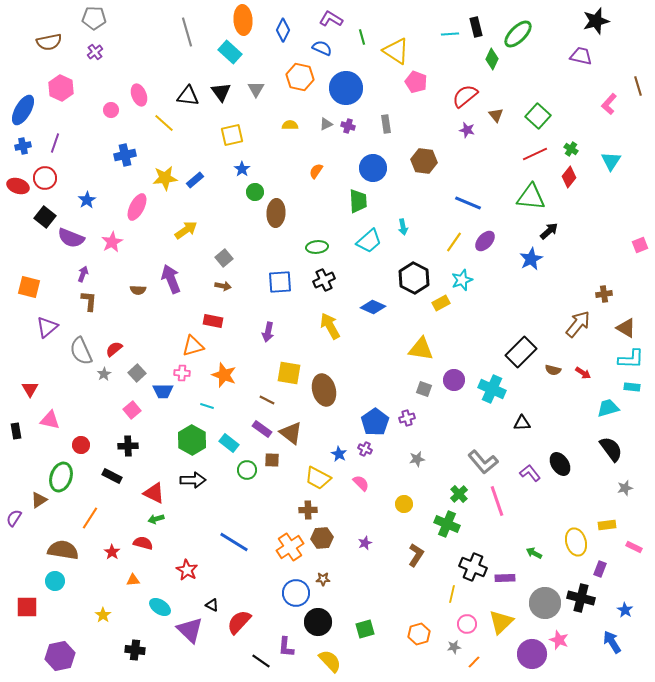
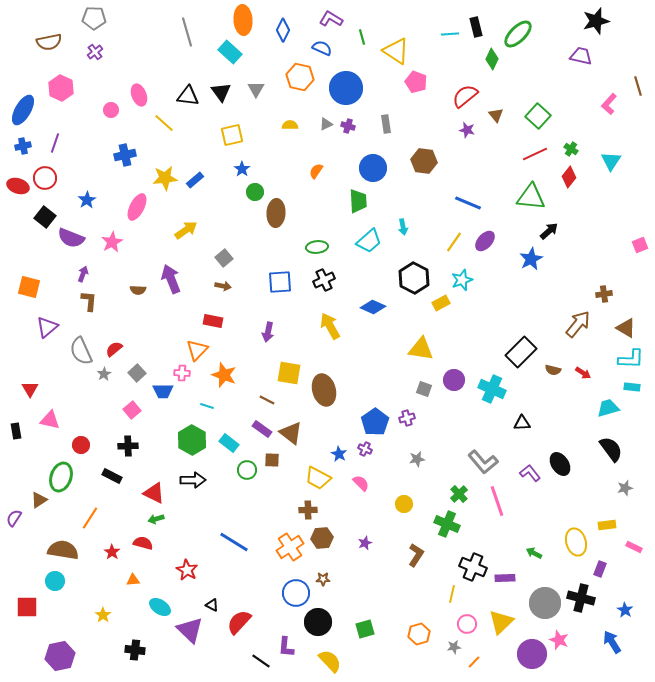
orange triangle at (193, 346): moved 4 px right, 4 px down; rotated 30 degrees counterclockwise
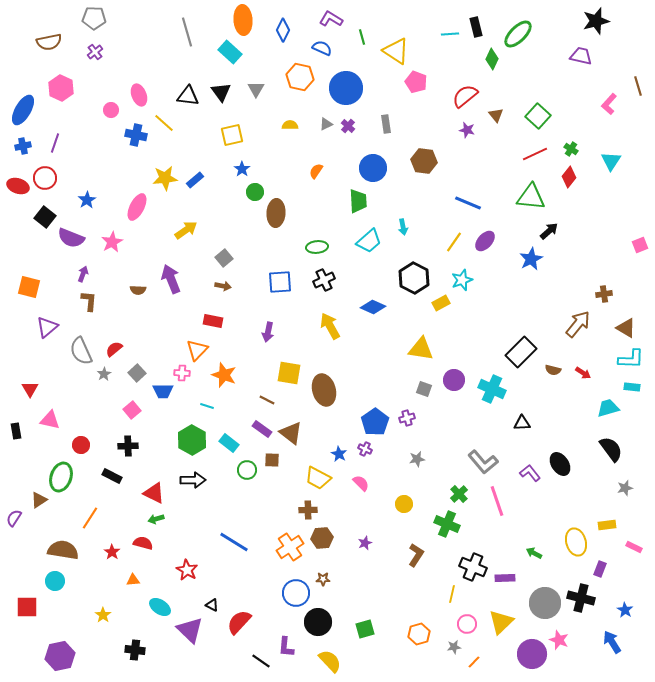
purple cross at (348, 126): rotated 24 degrees clockwise
blue cross at (125, 155): moved 11 px right, 20 px up; rotated 25 degrees clockwise
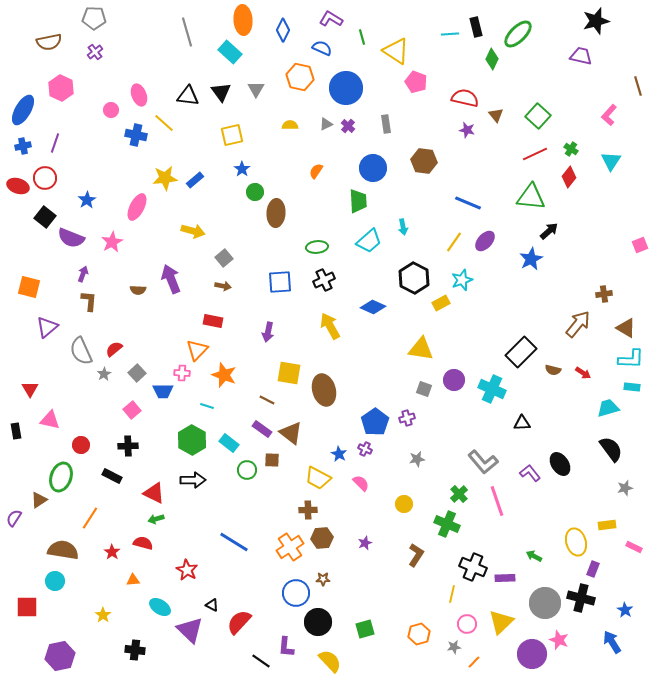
red semicircle at (465, 96): moved 2 px down; rotated 52 degrees clockwise
pink L-shape at (609, 104): moved 11 px down
yellow arrow at (186, 230): moved 7 px right, 1 px down; rotated 50 degrees clockwise
green arrow at (534, 553): moved 3 px down
purple rectangle at (600, 569): moved 7 px left
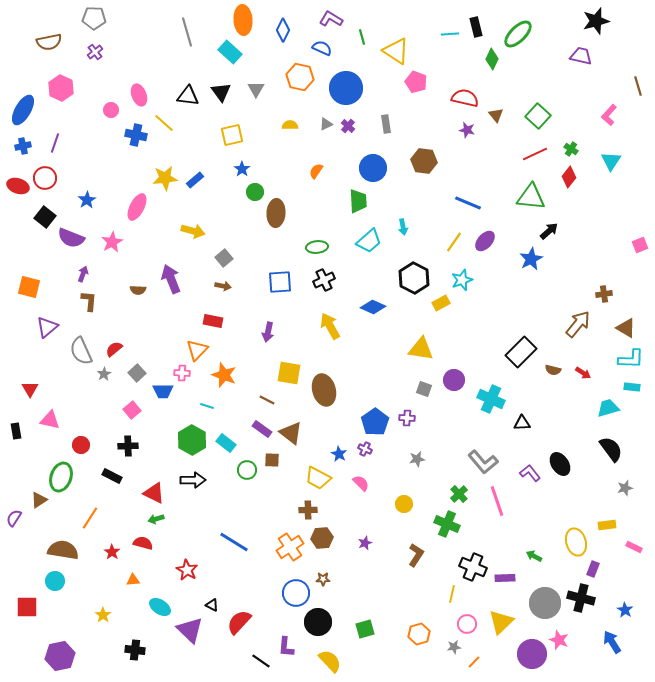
cyan cross at (492, 389): moved 1 px left, 10 px down
purple cross at (407, 418): rotated 21 degrees clockwise
cyan rectangle at (229, 443): moved 3 px left
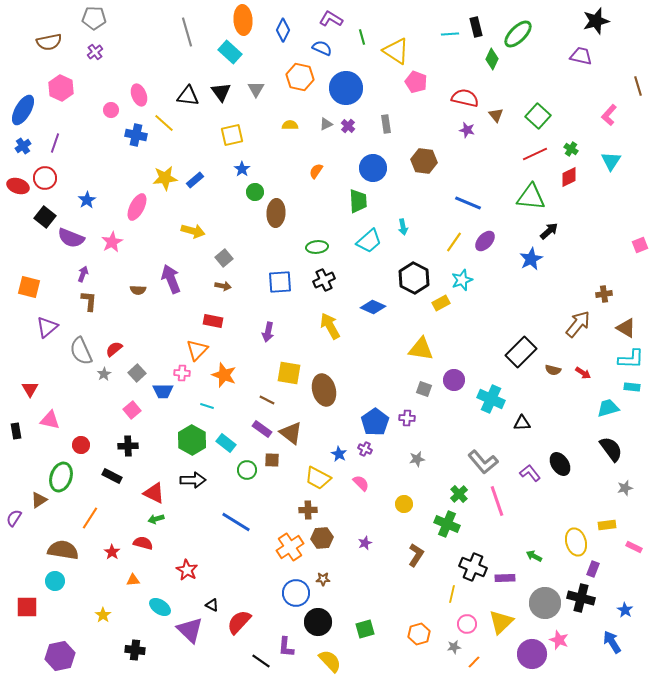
blue cross at (23, 146): rotated 21 degrees counterclockwise
red diamond at (569, 177): rotated 25 degrees clockwise
blue line at (234, 542): moved 2 px right, 20 px up
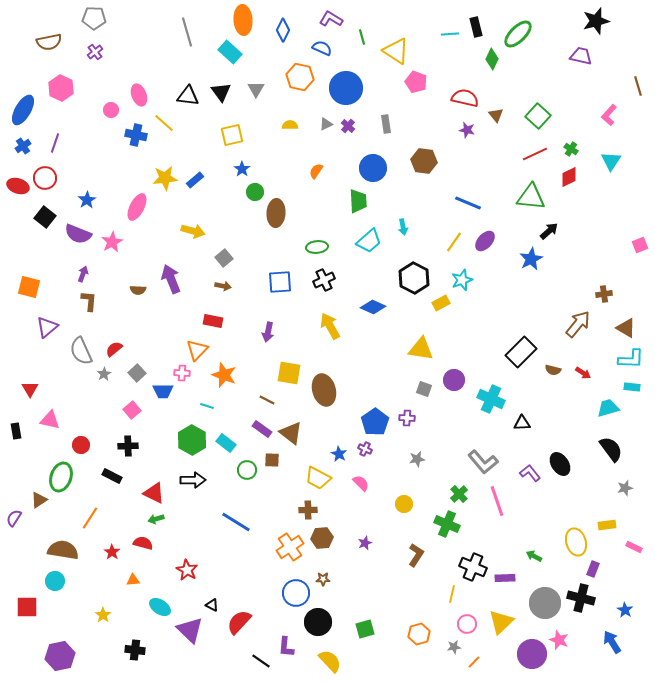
purple semicircle at (71, 238): moved 7 px right, 4 px up
